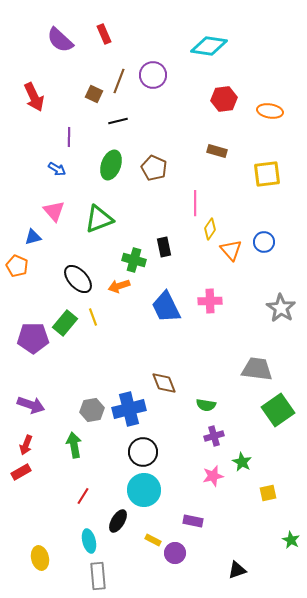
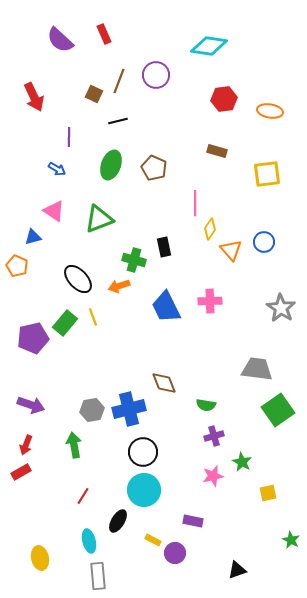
purple circle at (153, 75): moved 3 px right
pink triangle at (54, 211): rotated 15 degrees counterclockwise
purple pentagon at (33, 338): rotated 12 degrees counterclockwise
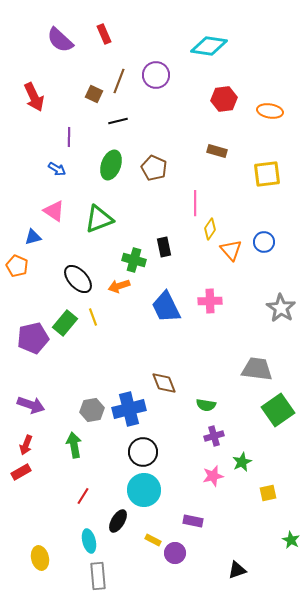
green star at (242, 462): rotated 18 degrees clockwise
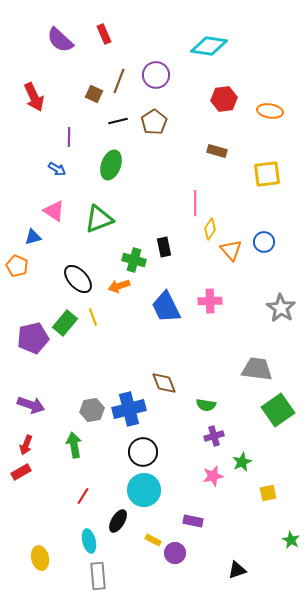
brown pentagon at (154, 168): moved 46 px up; rotated 15 degrees clockwise
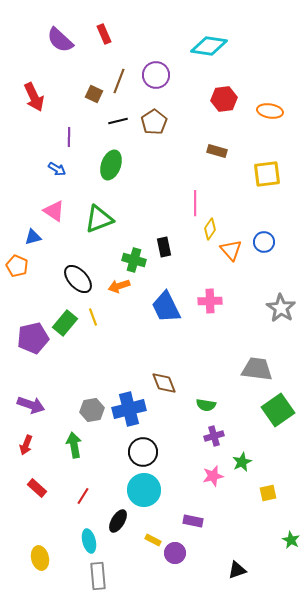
red rectangle at (21, 472): moved 16 px right, 16 px down; rotated 72 degrees clockwise
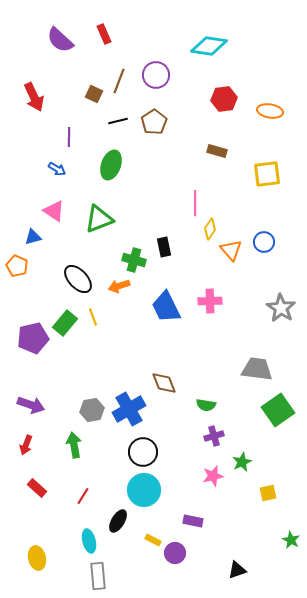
blue cross at (129, 409): rotated 16 degrees counterclockwise
yellow ellipse at (40, 558): moved 3 px left
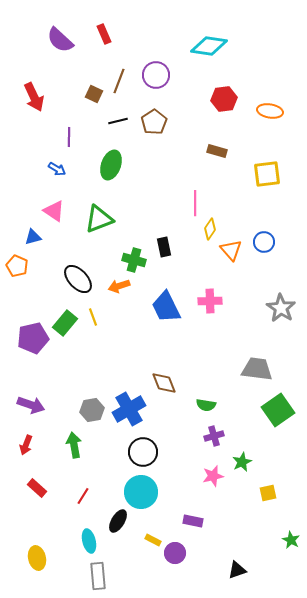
cyan circle at (144, 490): moved 3 px left, 2 px down
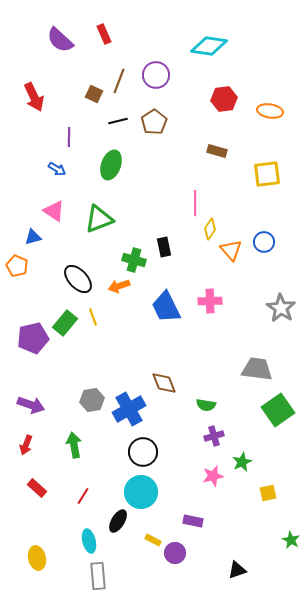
gray hexagon at (92, 410): moved 10 px up
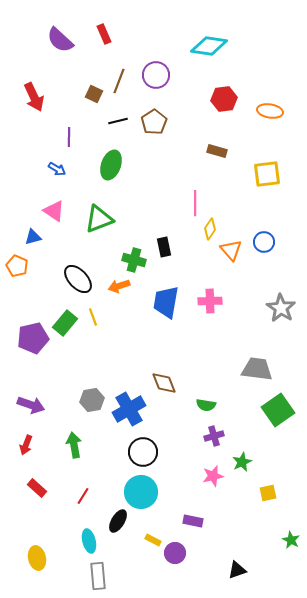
blue trapezoid at (166, 307): moved 5 px up; rotated 36 degrees clockwise
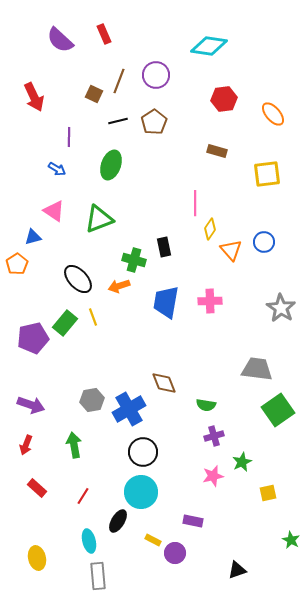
orange ellipse at (270, 111): moved 3 px right, 3 px down; rotated 40 degrees clockwise
orange pentagon at (17, 266): moved 2 px up; rotated 15 degrees clockwise
